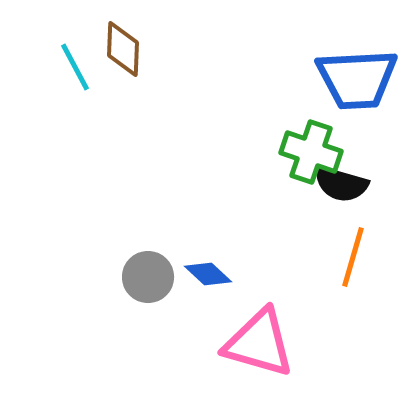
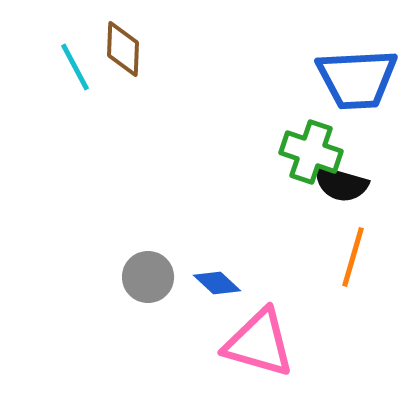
blue diamond: moved 9 px right, 9 px down
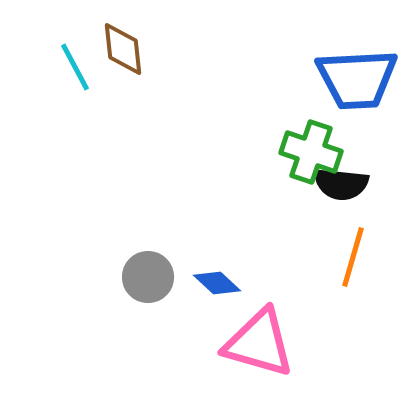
brown diamond: rotated 8 degrees counterclockwise
black semicircle: rotated 10 degrees counterclockwise
